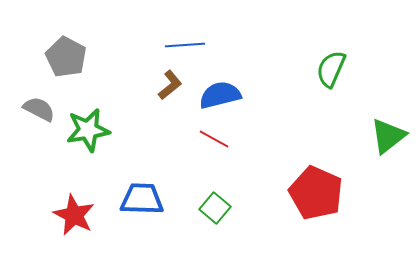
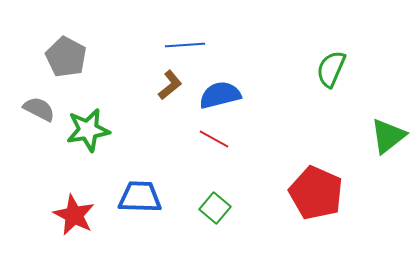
blue trapezoid: moved 2 px left, 2 px up
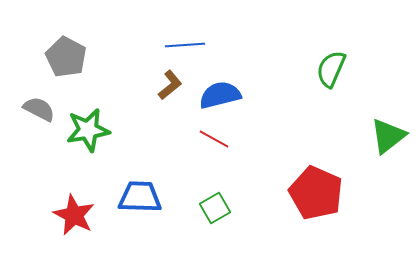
green square: rotated 20 degrees clockwise
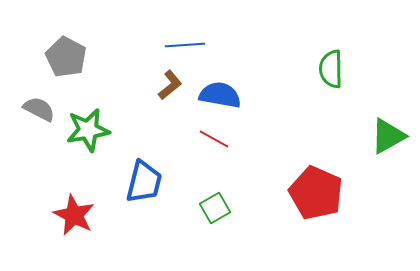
green semicircle: rotated 24 degrees counterclockwise
blue semicircle: rotated 24 degrees clockwise
green triangle: rotated 9 degrees clockwise
blue trapezoid: moved 4 px right, 15 px up; rotated 102 degrees clockwise
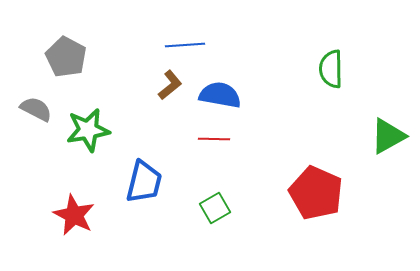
gray semicircle: moved 3 px left
red line: rotated 28 degrees counterclockwise
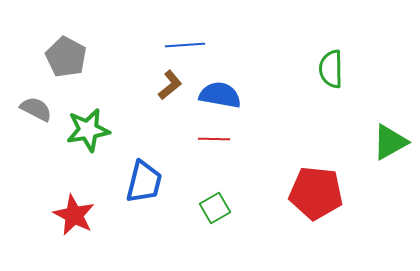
green triangle: moved 2 px right, 6 px down
red pentagon: rotated 18 degrees counterclockwise
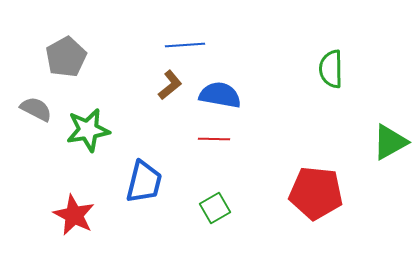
gray pentagon: rotated 15 degrees clockwise
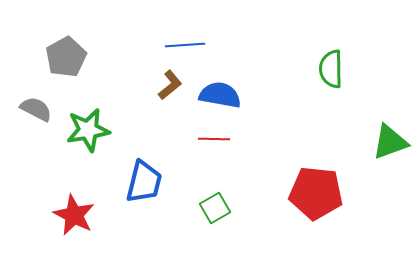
green triangle: rotated 9 degrees clockwise
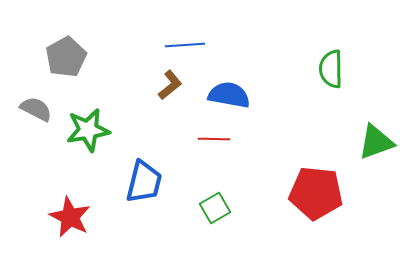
blue semicircle: moved 9 px right
green triangle: moved 14 px left
red star: moved 4 px left, 2 px down
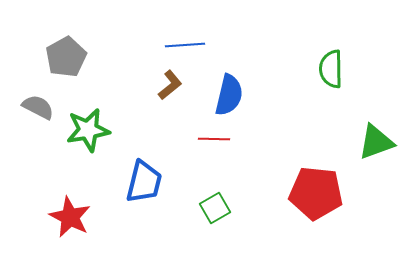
blue semicircle: rotated 93 degrees clockwise
gray semicircle: moved 2 px right, 2 px up
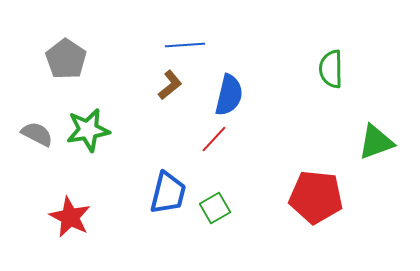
gray pentagon: moved 2 px down; rotated 9 degrees counterclockwise
gray semicircle: moved 1 px left, 27 px down
red line: rotated 48 degrees counterclockwise
blue trapezoid: moved 24 px right, 11 px down
red pentagon: moved 4 px down
